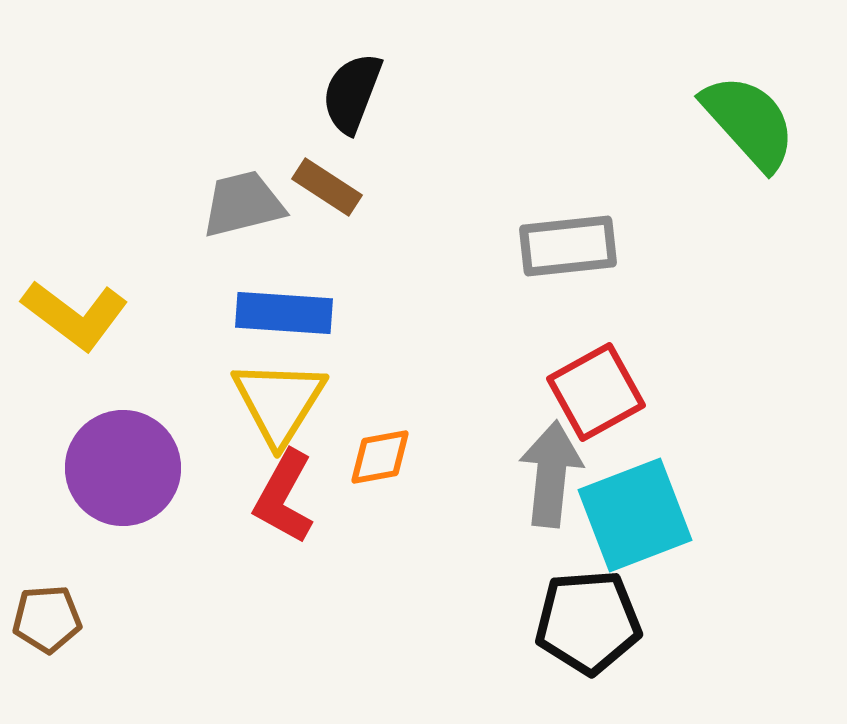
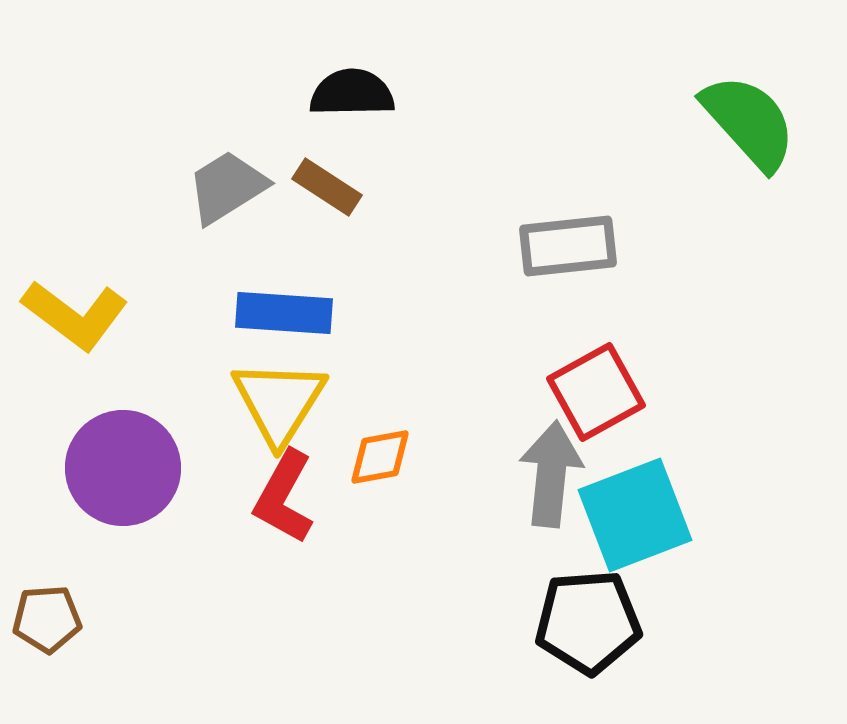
black semicircle: rotated 68 degrees clockwise
gray trapezoid: moved 16 px left, 17 px up; rotated 18 degrees counterclockwise
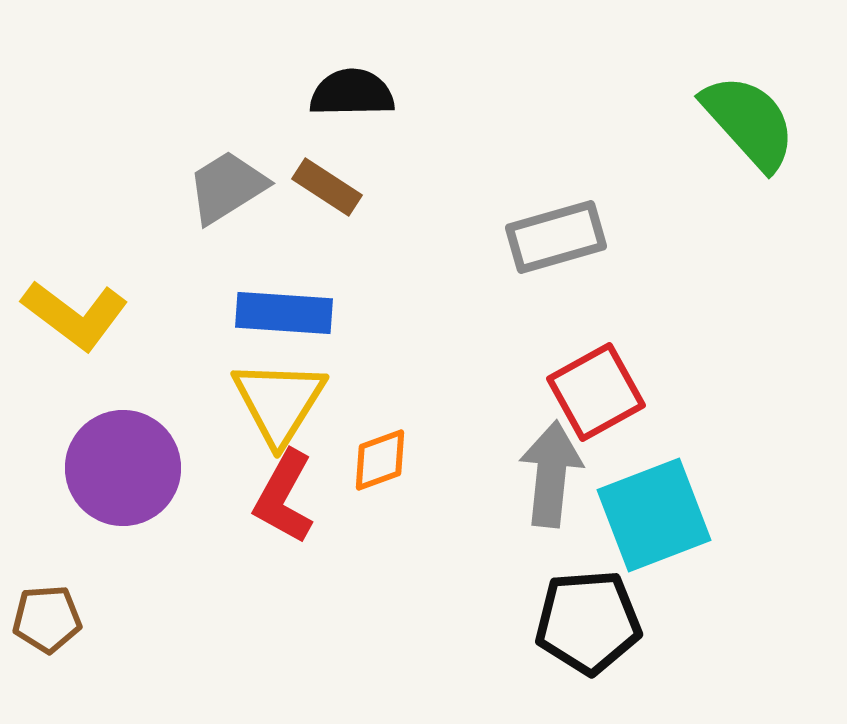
gray rectangle: moved 12 px left, 9 px up; rotated 10 degrees counterclockwise
orange diamond: moved 3 px down; rotated 10 degrees counterclockwise
cyan square: moved 19 px right
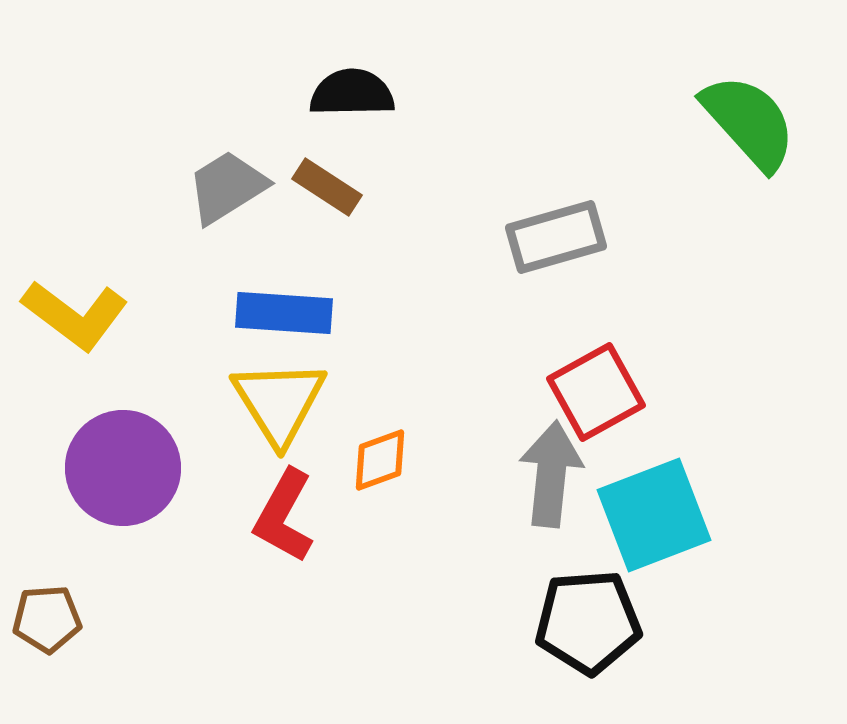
yellow triangle: rotated 4 degrees counterclockwise
red L-shape: moved 19 px down
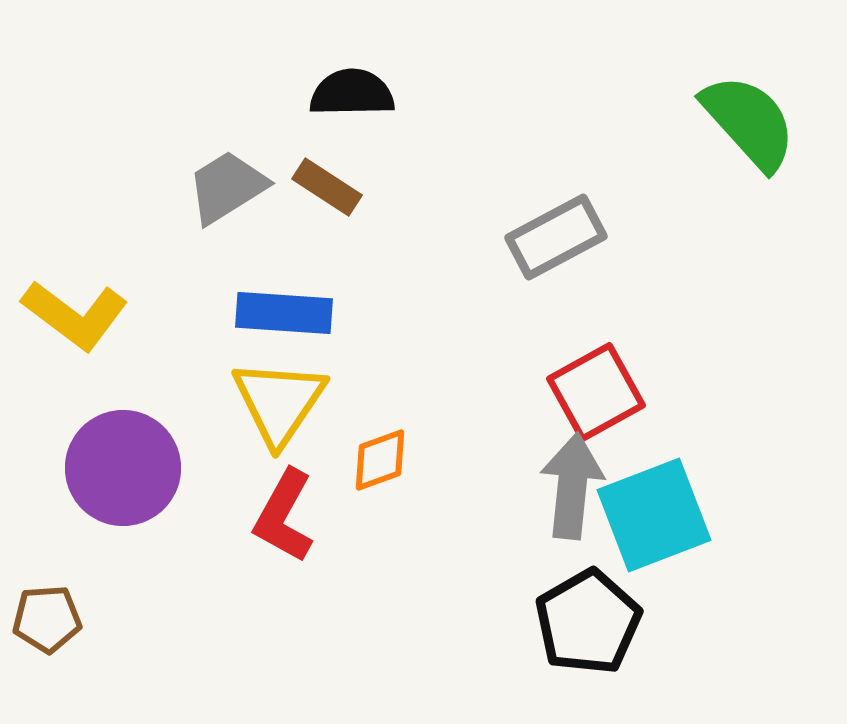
gray rectangle: rotated 12 degrees counterclockwise
yellow triangle: rotated 6 degrees clockwise
gray arrow: moved 21 px right, 12 px down
black pentagon: rotated 26 degrees counterclockwise
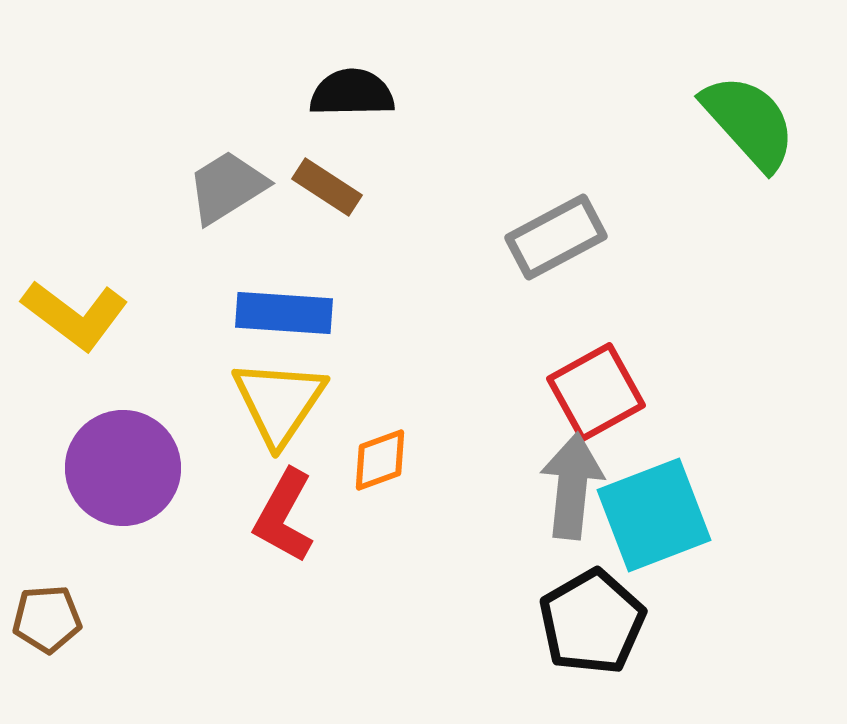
black pentagon: moved 4 px right
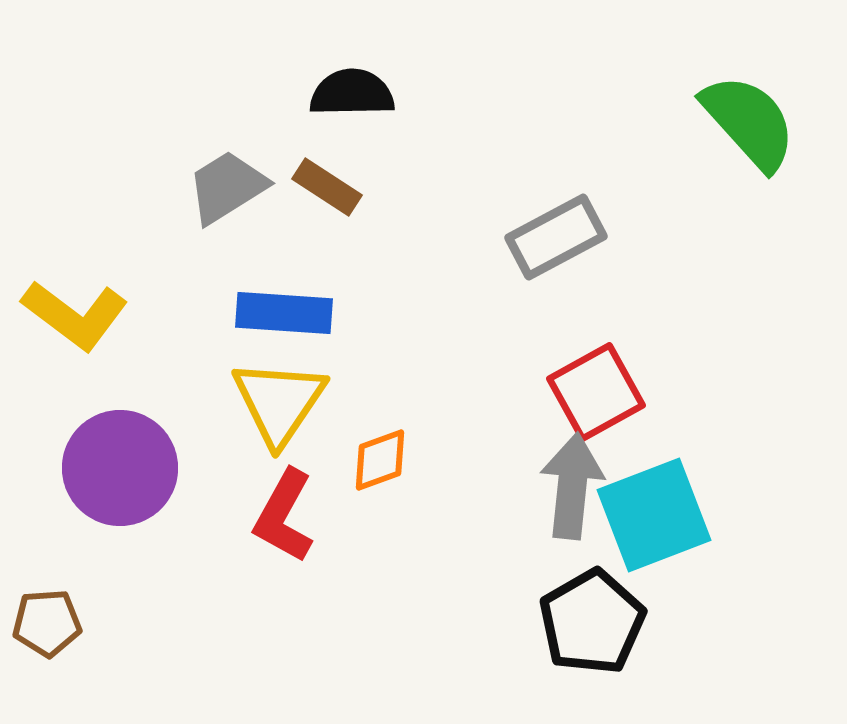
purple circle: moved 3 px left
brown pentagon: moved 4 px down
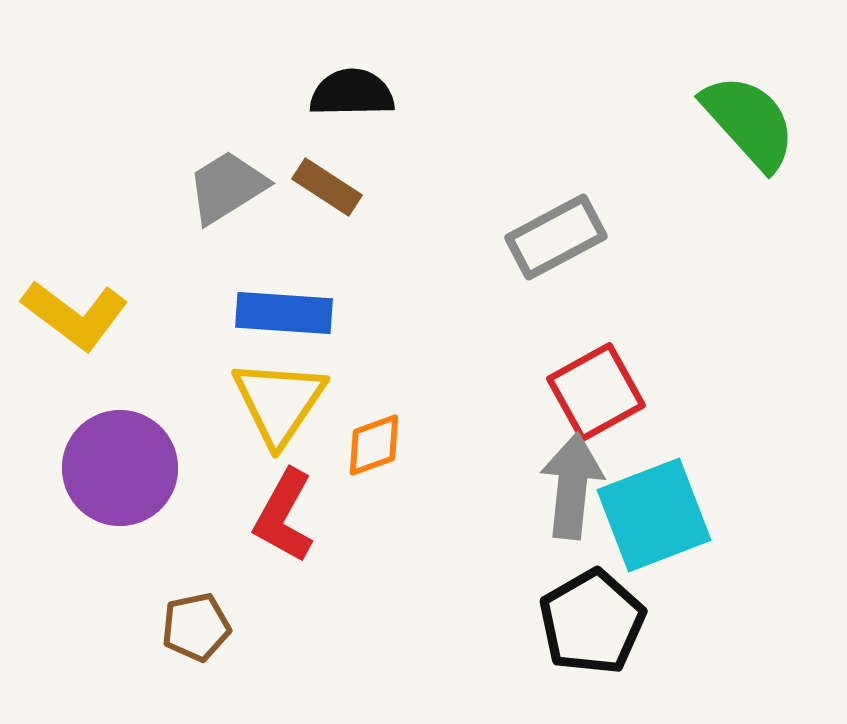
orange diamond: moved 6 px left, 15 px up
brown pentagon: moved 149 px right, 4 px down; rotated 8 degrees counterclockwise
